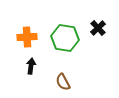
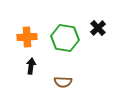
brown semicircle: rotated 60 degrees counterclockwise
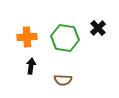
brown semicircle: moved 2 px up
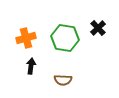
orange cross: moved 1 px left, 1 px down; rotated 12 degrees counterclockwise
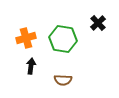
black cross: moved 5 px up
green hexagon: moved 2 px left, 1 px down
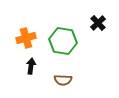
green hexagon: moved 2 px down
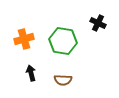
black cross: rotated 21 degrees counterclockwise
orange cross: moved 2 px left, 1 px down
black arrow: moved 7 px down; rotated 21 degrees counterclockwise
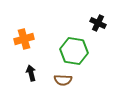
green hexagon: moved 11 px right, 10 px down
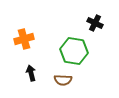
black cross: moved 3 px left
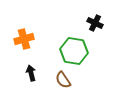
brown semicircle: rotated 54 degrees clockwise
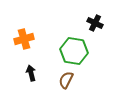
brown semicircle: moved 3 px right; rotated 60 degrees clockwise
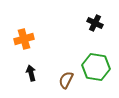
green hexagon: moved 22 px right, 16 px down
